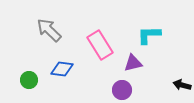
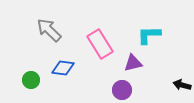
pink rectangle: moved 1 px up
blue diamond: moved 1 px right, 1 px up
green circle: moved 2 px right
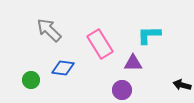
purple triangle: rotated 12 degrees clockwise
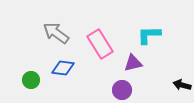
gray arrow: moved 7 px right, 3 px down; rotated 8 degrees counterclockwise
purple triangle: rotated 12 degrees counterclockwise
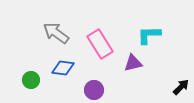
black arrow: moved 1 px left, 2 px down; rotated 120 degrees clockwise
purple circle: moved 28 px left
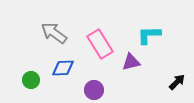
gray arrow: moved 2 px left
purple triangle: moved 2 px left, 1 px up
blue diamond: rotated 10 degrees counterclockwise
black arrow: moved 4 px left, 5 px up
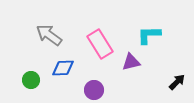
gray arrow: moved 5 px left, 2 px down
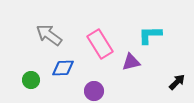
cyan L-shape: moved 1 px right
purple circle: moved 1 px down
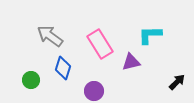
gray arrow: moved 1 px right, 1 px down
blue diamond: rotated 70 degrees counterclockwise
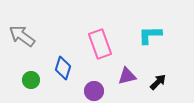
gray arrow: moved 28 px left
pink rectangle: rotated 12 degrees clockwise
purple triangle: moved 4 px left, 14 px down
black arrow: moved 19 px left
